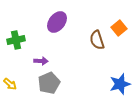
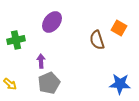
purple ellipse: moved 5 px left
orange square: rotated 21 degrees counterclockwise
purple arrow: rotated 96 degrees counterclockwise
blue star: rotated 20 degrees clockwise
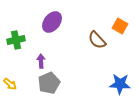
orange square: moved 1 px right, 2 px up
brown semicircle: rotated 24 degrees counterclockwise
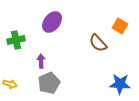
brown semicircle: moved 1 px right, 3 px down
yellow arrow: rotated 24 degrees counterclockwise
